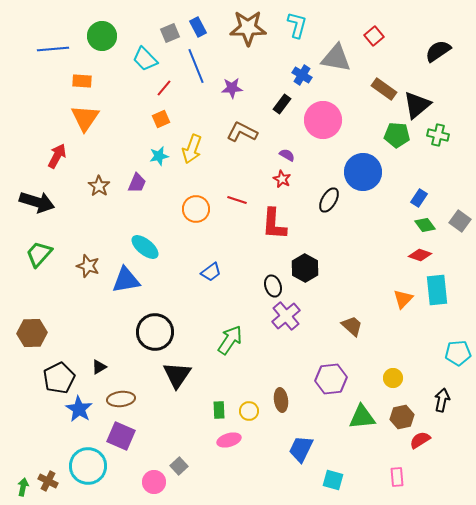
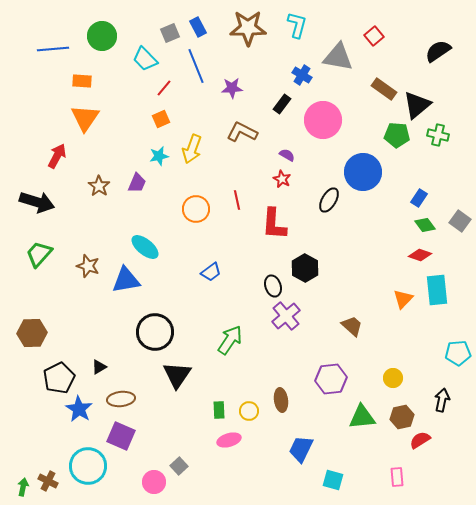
gray triangle at (336, 58): moved 2 px right, 1 px up
red line at (237, 200): rotated 60 degrees clockwise
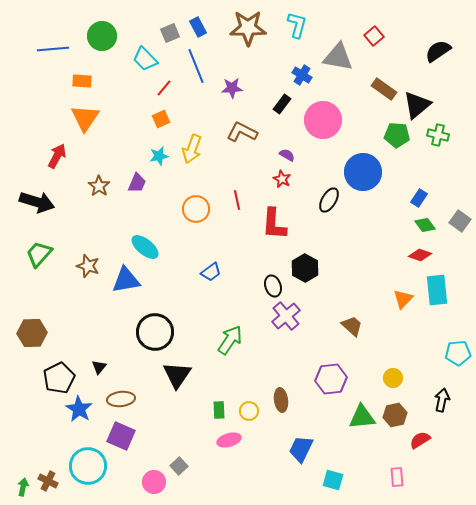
black triangle at (99, 367): rotated 21 degrees counterclockwise
brown hexagon at (402, 417): moved 7 px left, 2 px up
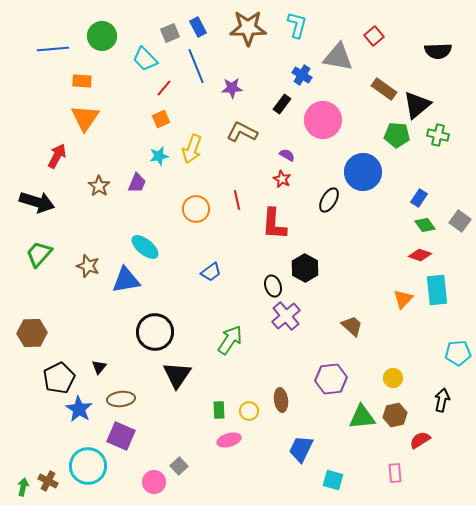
black semicircle at (438, 51): rotated 148 degrees counterclockwise
pink rectangle at (397, 477): moved 2 px left, 4 px up
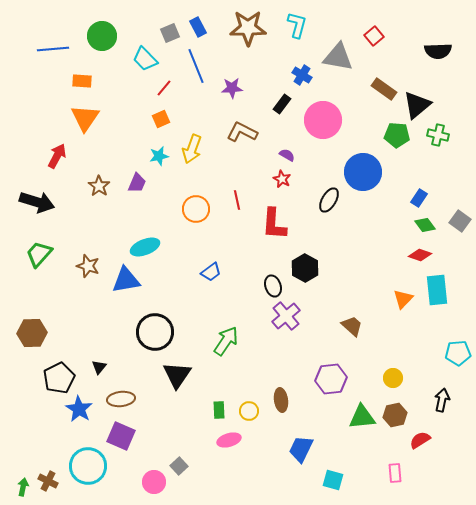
cyan ellipse at (145, 247): rotated 60 degrees counterclockwise
green arrow at (230, 340): moved 4 px left, 1 px down
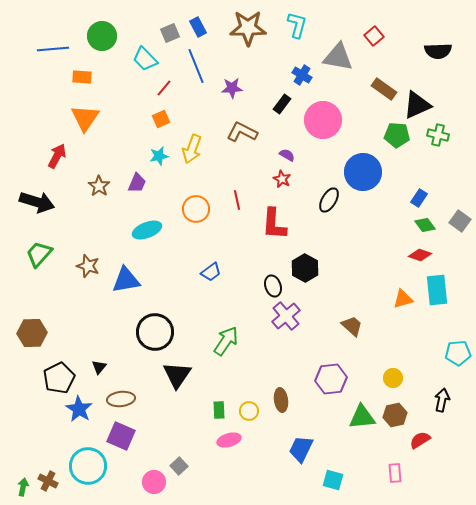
orange rectangle at (82, 81): moved 4 px up
black triangle at (417, 105): rotated 16 degrees clockwise
cyan ellipse at (145, 247): moved 2 px right, 17 px up
orange triangle at (403, 299): rotated 30 degrees clockwise
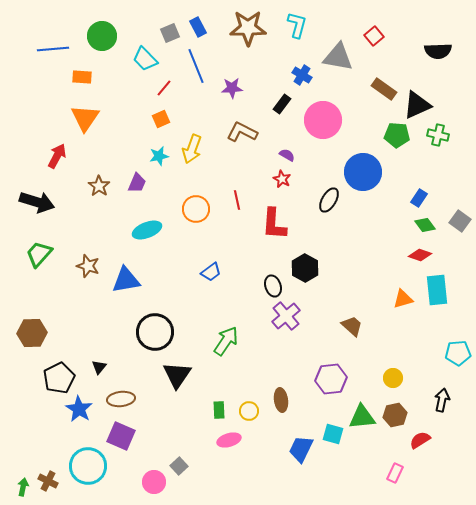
pink rectangle at (395, 473): rotated 30 degrees clockwise
cyan square at (333, 480): moved 46 px up
